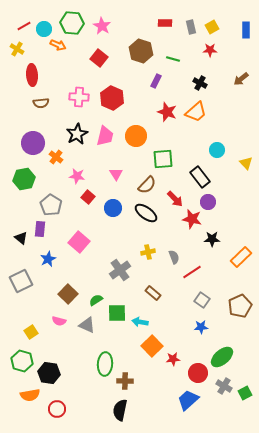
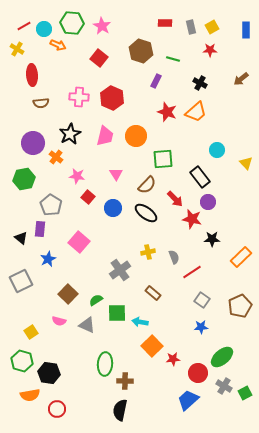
black star at (77, 134): moved 7 px left
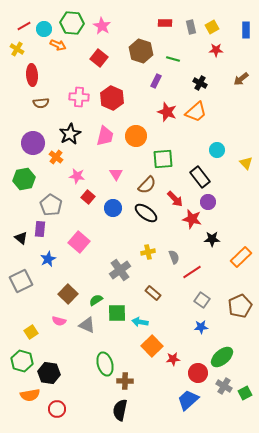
red star at (210, 50): moved 6 px right
green ellipse at (105, 364): rotated 20 degrees counterclockwise
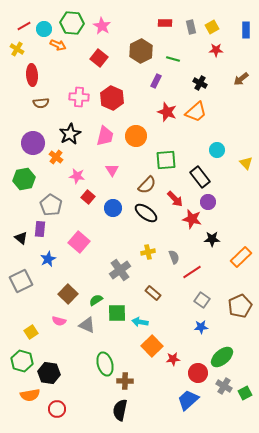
brown hexagon at (141, 51): rotated 15 degrees clockwise
green square at (163, 159): moved 3 px right, 1 px down
pink triangle at (116, 174): moved 4 px left, 4 px up
